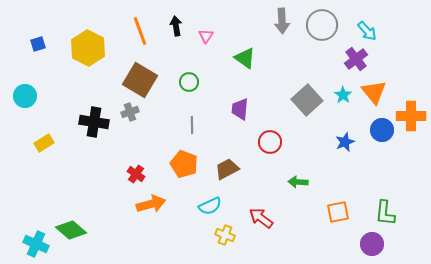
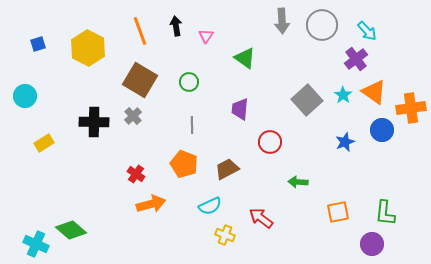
orange triangle: rotated 16 degrees counterclockwise
gray cross: moved 3 px right, 4 px down; rotated 24 degrees counterclockwise
orange cross: moved 8 px up; rotated 8 degrees counterclockwise
black cross: rotated 8 degrees counterclockwise
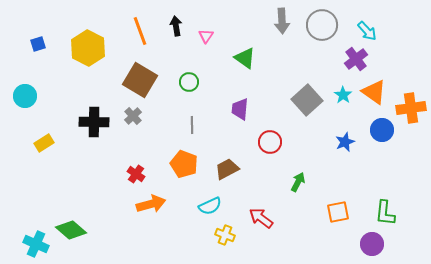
green arrow: rotated 114 degrees clockwise
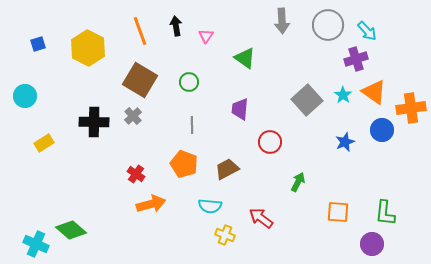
gray circle: moved 6 px right
purple cross: rotated 20 degrees clockwise
cyan semicircle: rotated 30 degrees clockwise
orange square: rotated 15 degrees clockwise
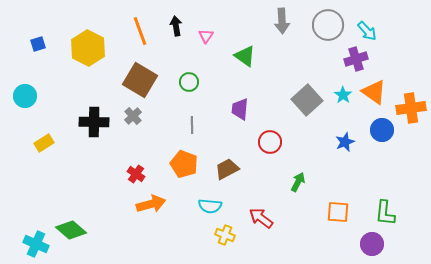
green triangle: moved 2 px up
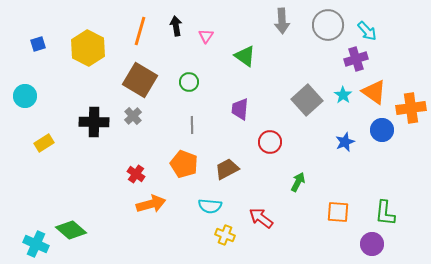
orange line: rotated 36 degrees clockwise
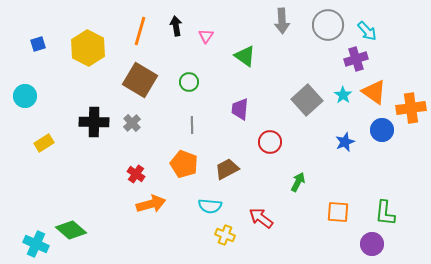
gray cross: moved 1 px left, 7 px down
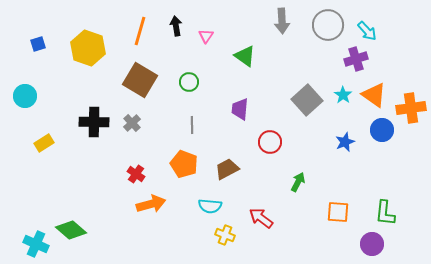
yellow hexagon: rotated 8 degrees counterclockwise
orange triangle: moved 3 px down
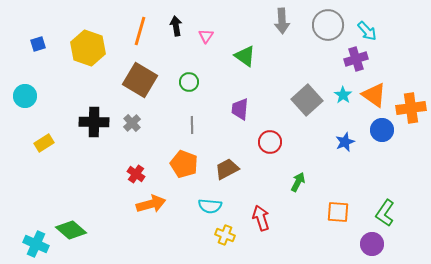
green L-shape: rotated 28 degrees clockwise
red arrow: rotated 35 degrees clockwise
